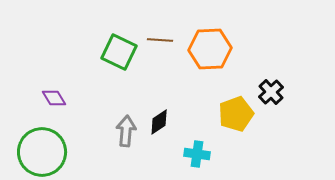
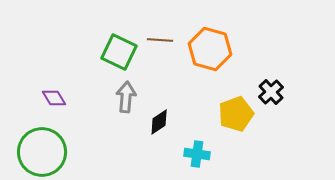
orange hexagon: rotated 18 degrees clockwise
gray arrow: moved 34 px up
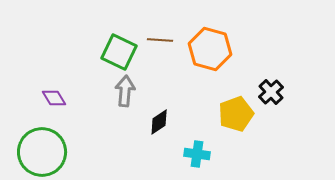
gray arrow: moved 1 px left, 6 px up
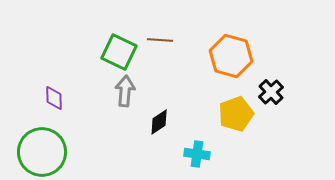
orange hexagon: moved 21 px right, 7 px down
purple diamond: rotated 30 degrees clockwise
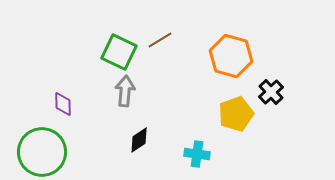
brown line: rotated 35 degrees counterclockwise
purple diamond: moved 9 px right, 6 px down
black diamond: moved 20 px left, 18 px down
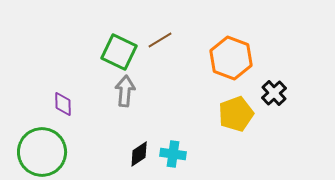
orange hexagon: moved 2 px down; rotated 6 degrees clockwise
black cross: moved 3 px right, 1 px down
black diamond: moved 14 px down
cyan cross: moved 24 px left
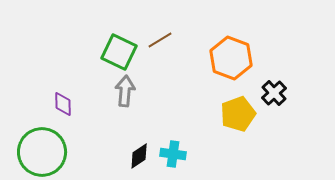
yellow pentagon: moved 2 px right
black diamond: moved 2 px down
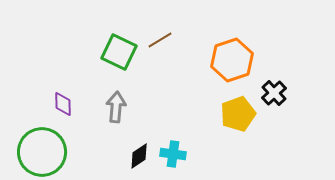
orange hexagon: moved 1 px right, 2 px down; rotated 21 degrees clockwise
gray arrow: moved 9 px left, 16 px down
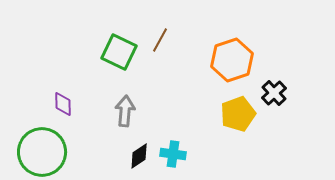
brown line: rotated 30 degrees counterclockwise
gray arrow: moved 9 px right, 4 px down
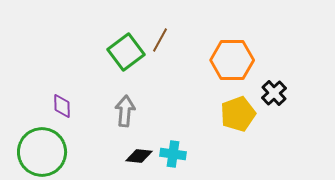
green square: moved 7 px right; rotated 27 degrees clockwise
orange hexagon: rotated 18 degrees clockwise
purple diamond: moved 1 px left, 2 px down
black diamond: rotated 40 degrees clockwise
